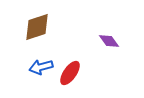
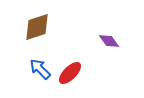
blue arrow: moved 1 px left, 2 px down; rotated 60 degrees clockwise
red ellipse: rotated 10 degrees clockwise
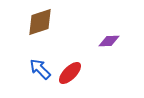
brown diamond: moved 3 px right, 5 px up
purple diamond: rotated 55 degrees counterclockwise
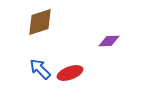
red ellipse: rotated 25 degrees clockwise
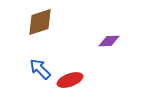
red ellipse: moved 7 px down
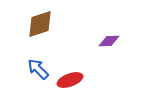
brown diamond: moved 2 px down
blue arrow: moved 2 px left
